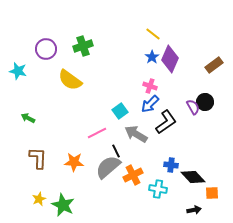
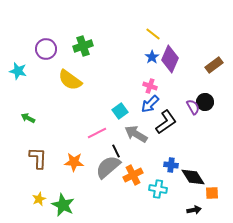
black diamond: rotated 10 degrees clockwise
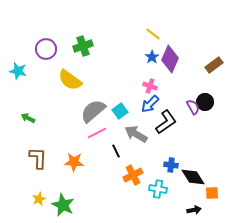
gray semicircle: moved 15 px left, 56 px up
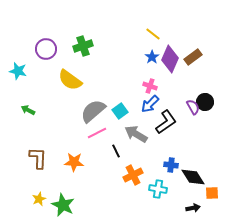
brown rectangle: moved 21 px left, 8 px up
green arrow: moved 8 px up
black arrow: moved 1 px left, 2 px up
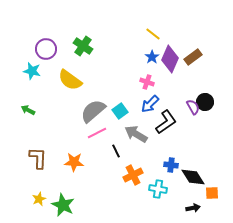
green cross: rotated 36 degrees counterclockwise
cyan star: moved 14 px right
pink cross: moved 3 px left, 4 px up
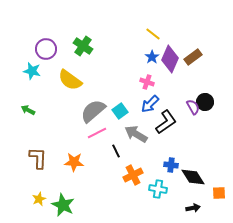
orange square: moved 7 px right
